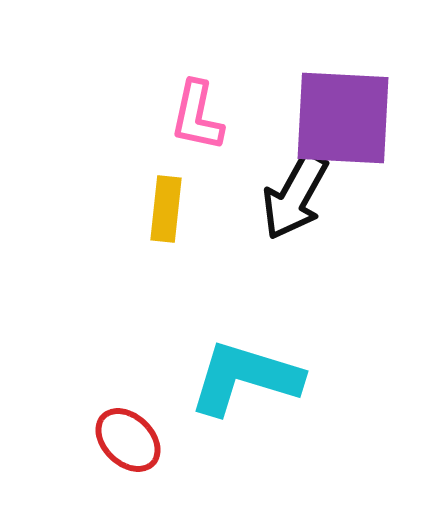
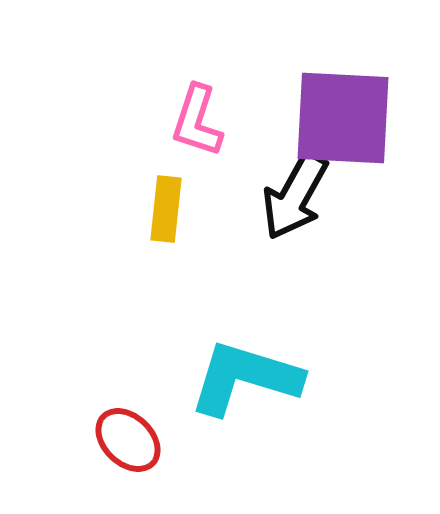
pink L-shape: moved 5 px down; rotated 6 degrees clockwise
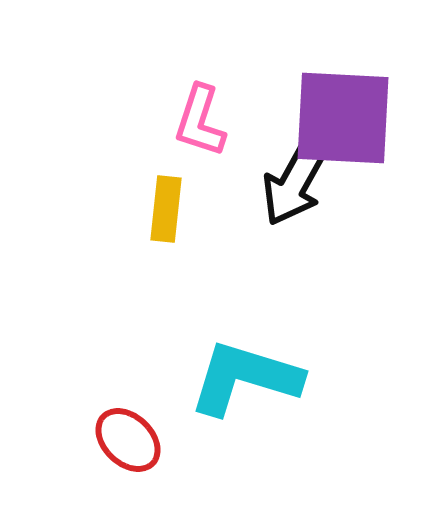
pink L-shape: moved 3 px right
black arrow: moved 14 px up
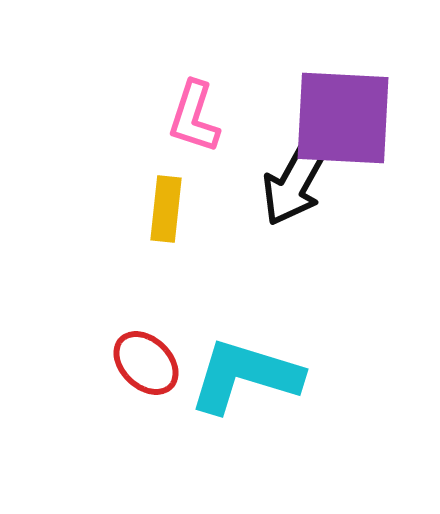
pink L-shape: moved 6 px left, 4 px up
cyan L-shape: moved 2 px up
red ellipse: moved 18 px right, 77 px up
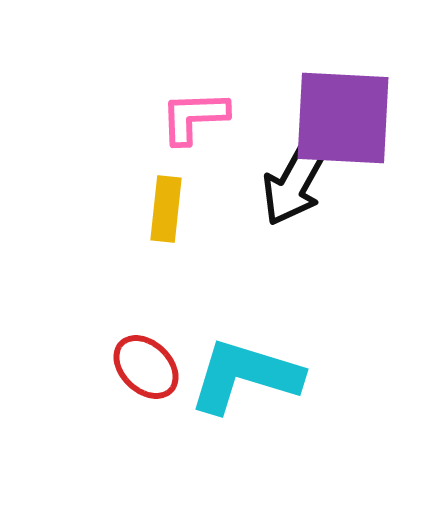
pink L-shape: rotated 70 degrees clockwise
red ellipse: moved 4 px down
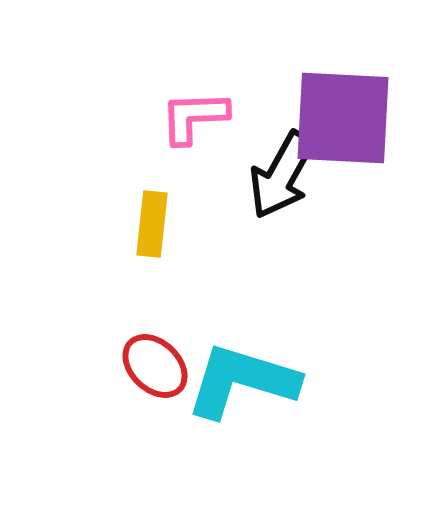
black arrow: moved 13 px left, 7 px up
yellow rectangle: moved 14 px left, 15 px down
red ellipse: moved 9 px right, 1 px up
cyan L-shape: moved 3 px left, 5 px down
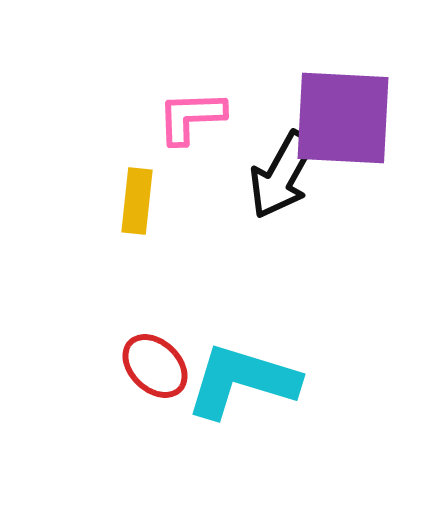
pink L-shape: moved 3 px left
yellow rectangle: moved 15 px left, 23 px up
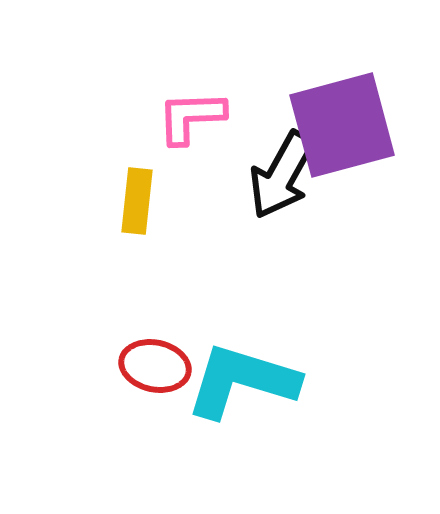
purple square: moved 1 px left, 7 px down; rotated 18 degrees counterclockwise
red ellipse: rotated 32 degrees counterclockwise
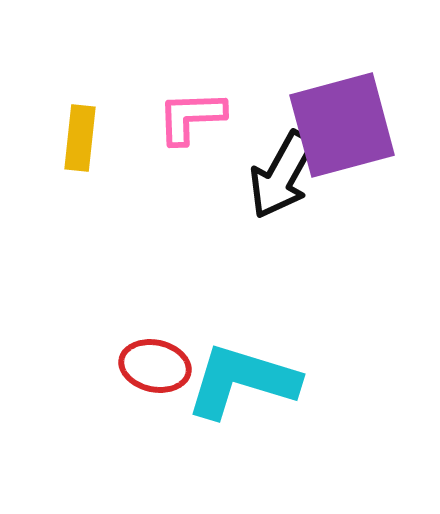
yellow rectangle: moved 57 px left, 63 px up
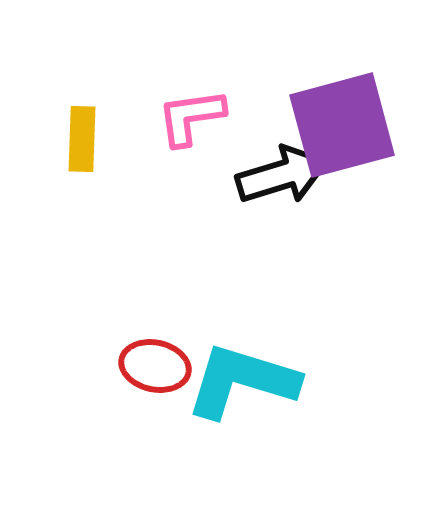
pink L-shape: rotated 6 degrees counterclockwise
yellow rectangle: moved 2 px right, 1 px down; rotated 4 degrees counterclockwise
black arrow: rotated 136 degrees counterclockwise
